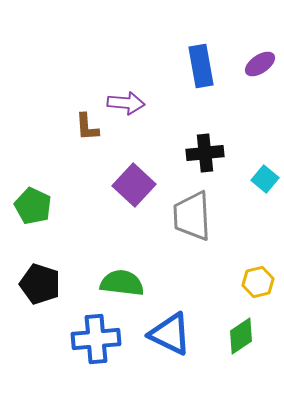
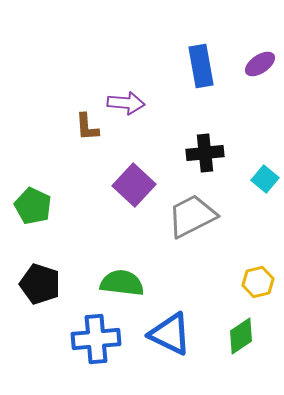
gray trapezoid: rotated 66 degrees clockwise
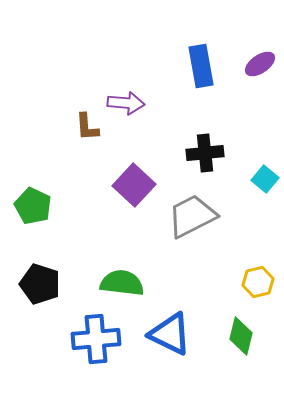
green diamond: rotated 42 degrees counterclockwise
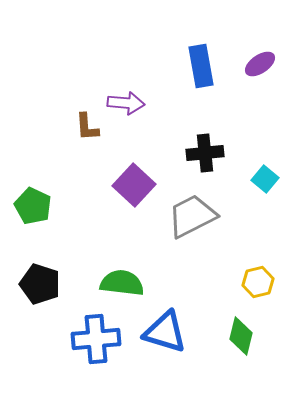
blue triangle: moved 5 px left, 2 px up; rotated 9 degrees counterclockwise
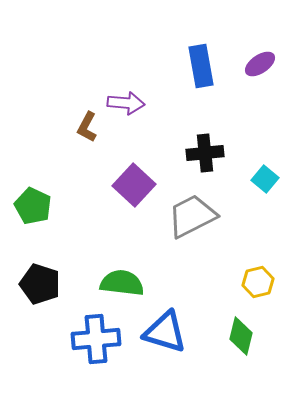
brown L-shape: rotated 32 degrees clockwise
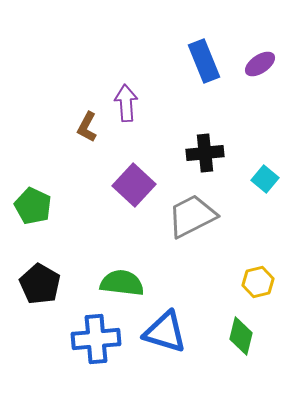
blue rectangle: moved 3 px right, 5 px up; rotated 12 degrees counterclockwise
purple arrow: rotated 99 degrees counterclockwise
black pentagon: rotated 12 degrees clockwise
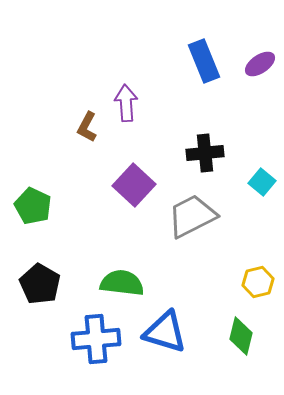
cyan square: moved 3 px left, 3 px down
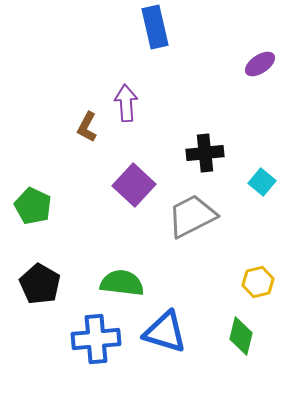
blue rectangle: moved 49 px left, 34 px up; rotated 9 degrees clockwise
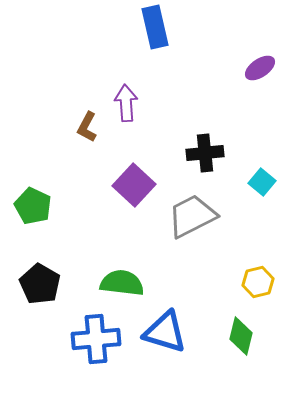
purple ellipse: moved 4 px down
